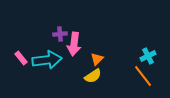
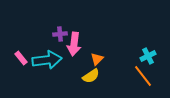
yellow semicircle: moved 2 px left
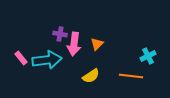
purple cross: rotated 16 degrees clockwise
orange triangle: moved 15 px up
orange line: moved 12 px left; rotated 45 degrees counterclockwise
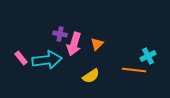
pink arrow: rotated 10 degrees clockwise
orange line: moved 3 px right, 6 px up
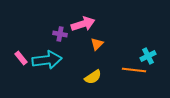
pink arrow: moved 9 px right, 20 px up; rotated 125 degrees counterclockwise
yellow semicircle: moved 2 px right, 1 px down
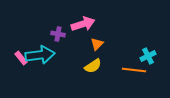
purple cross: moved 2 px left
cyan arrow: moved 7 px left, 5 px up
yellow semicircle: moved 11 px up
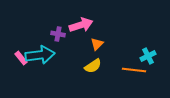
pink arrow: moved 2 px left, 1 px down
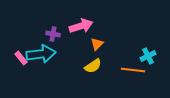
pink arrow: moved 1 px down
purple cross: moved 5 px left
cyan arrow: moved 1 px right, 1 px up
orange line: moved 1 px left
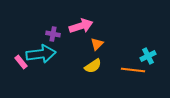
pink rectangle: moved 4 px down
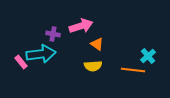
orange triangle: rotated 40 degrees counterclockwise
cyan cross: rotated 14 degrees counterclockwise
yellow semicircle: rotated 30 degrees clockwise
